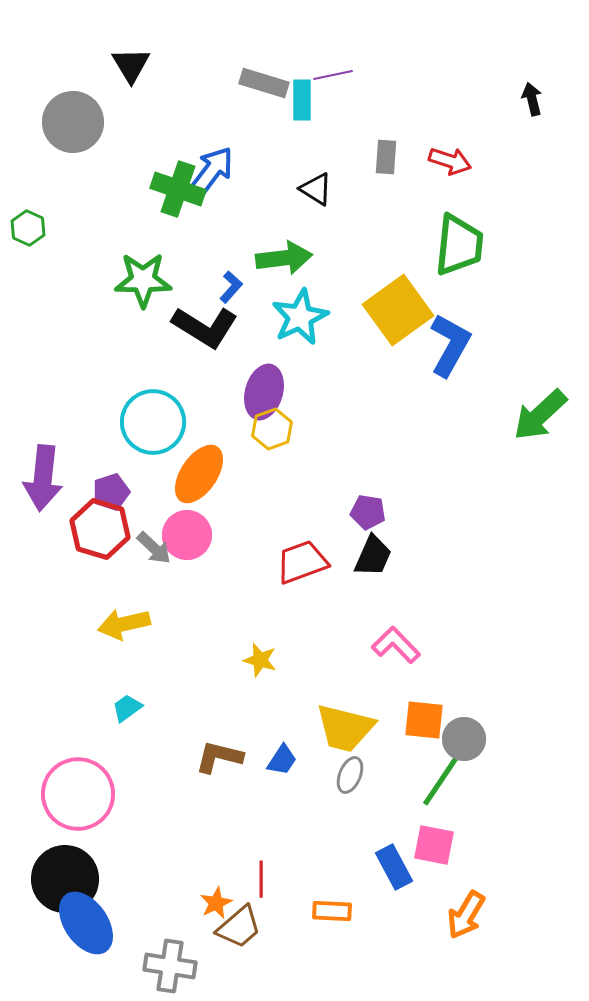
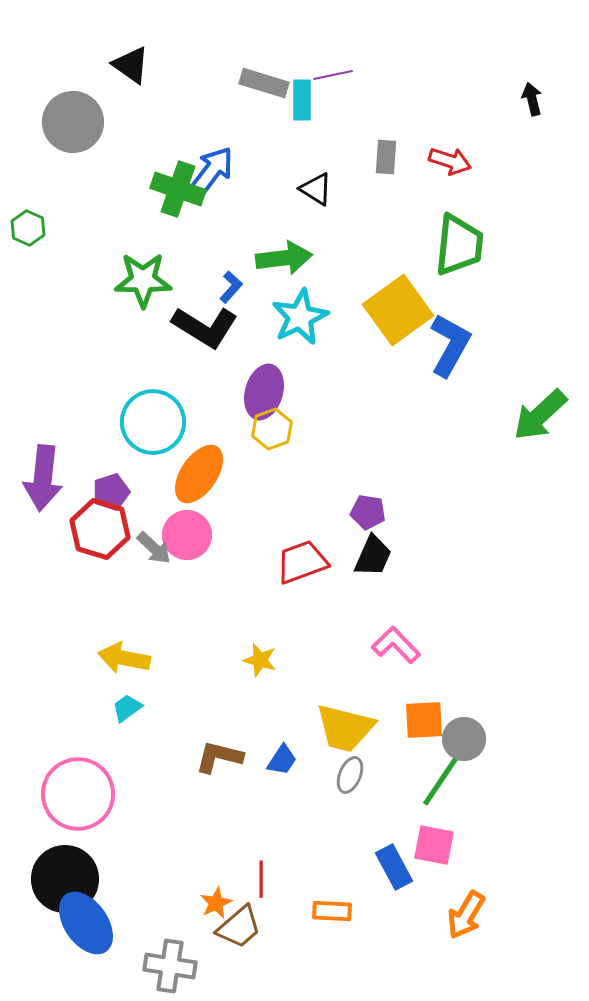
black triangle at (131, 65): rotated 24 degrees counterclockwise
yellow arrow at (124, 624): moved 34 px down; rotated 24 degrees clockwise
orange square at (424, 720): rotated 9 degrees counterclockwise
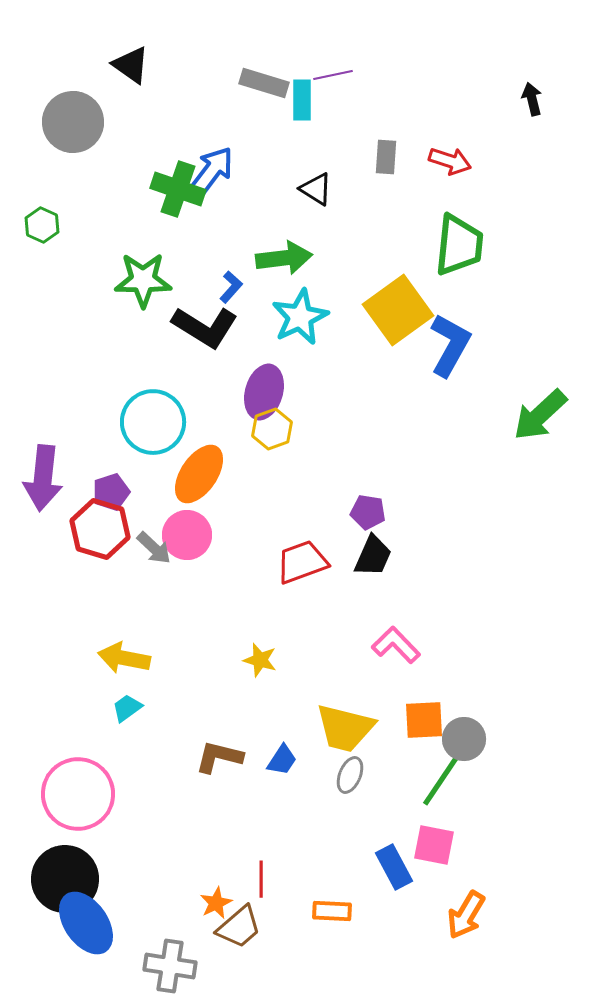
green hexagon at (28, 228): moved 14 px right, 3 px up
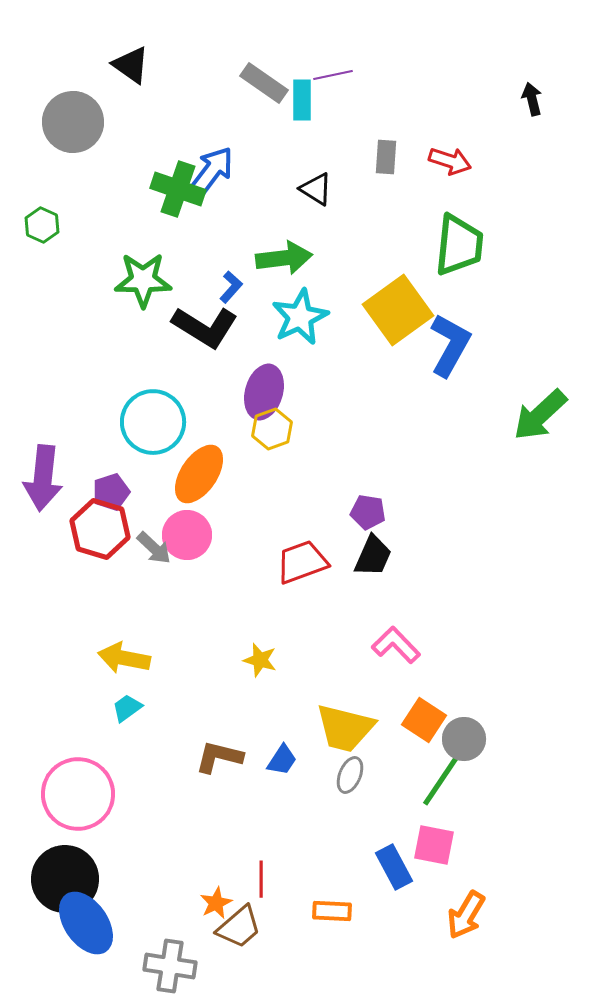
gray rectangle at (264, 83): rotated 18 degrees clockwise
orange square at (424, 720): rotated 36 degrees clockwise
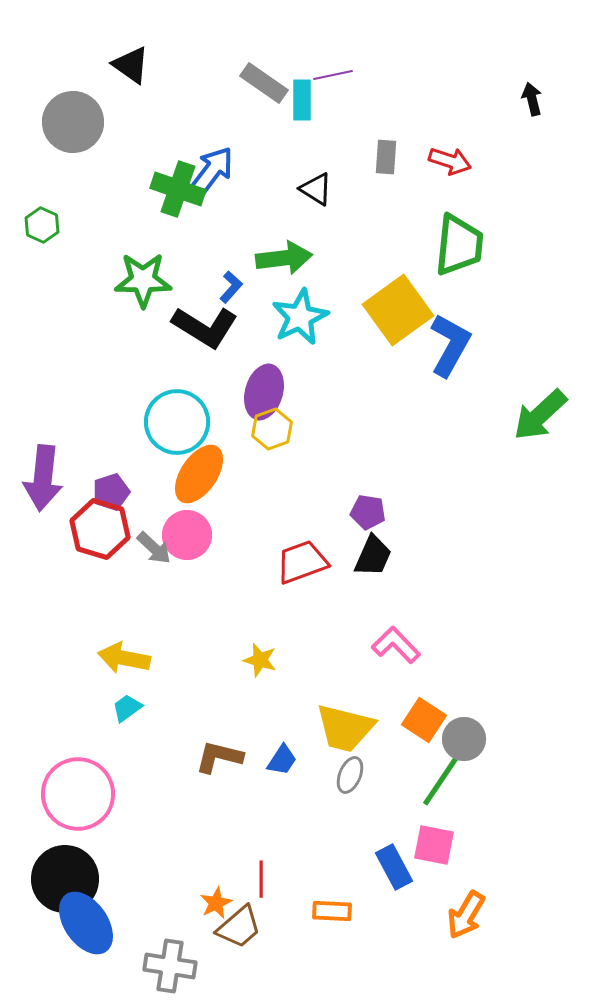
cyan circle at (153, 422): moved 24 px right
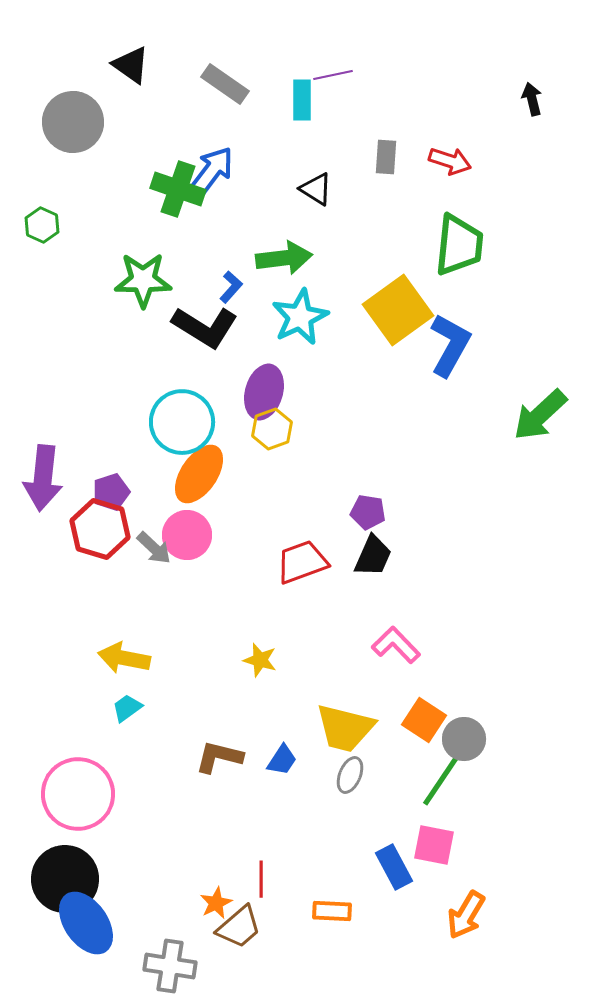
gray rectangle at (264, 83): moved 39 px left, 1 px down
cyan circle at (177, 422): moved 5 px right
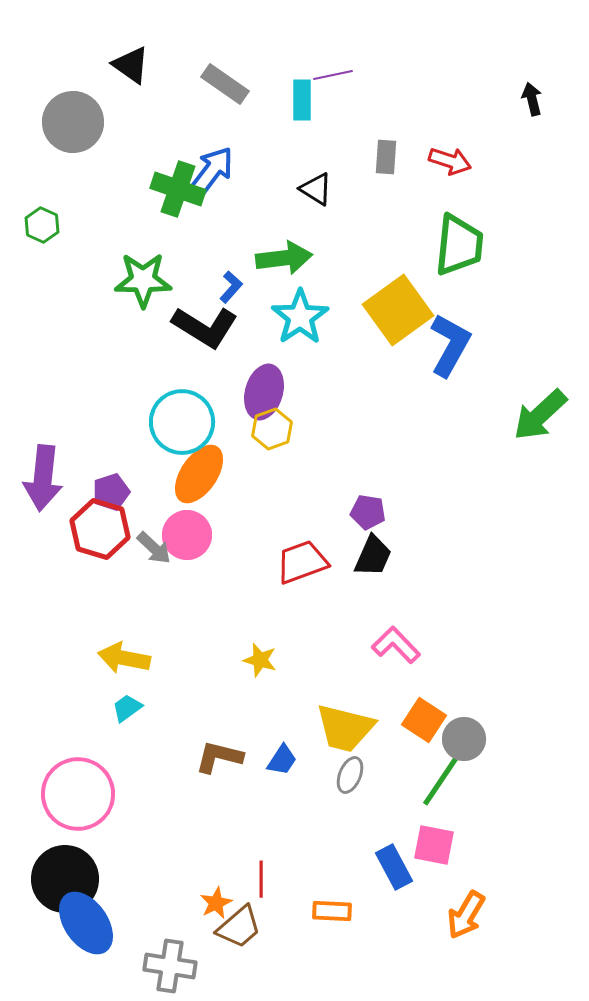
cyan star at (300, 317): rotated 8 degrees counterclockwise
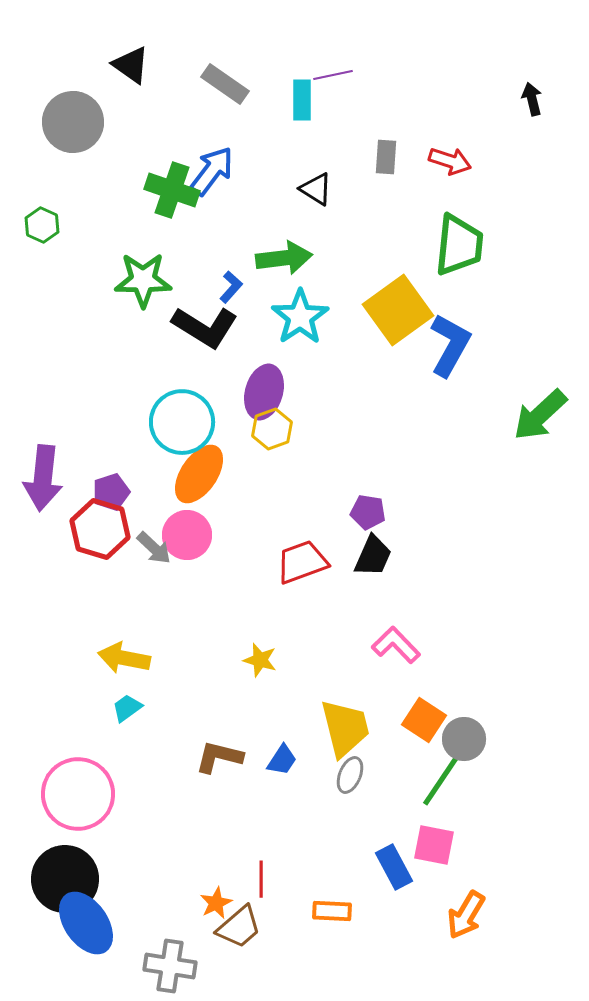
green cross at (178, 189): moved 6 px left, 1 px down
yellow trapezoid at (345, 728): rotated 118 degrees counterclockwise
